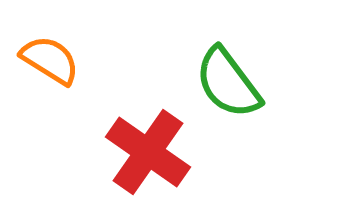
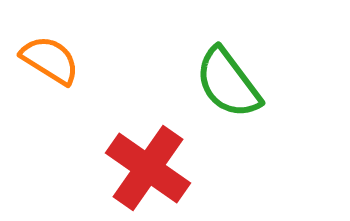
red cross: moved 16 px down
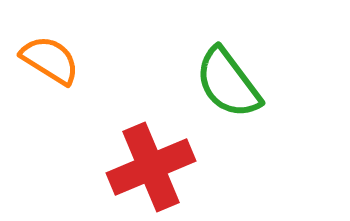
red cross: moved 3 px right, 1 px up; rotated 32 degrees clockwise
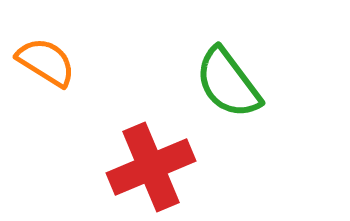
orange semicircle: moved 4 px left, 2 px down
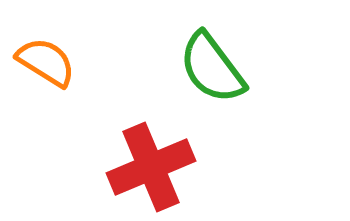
green semicircle: moved 16 px left, 15 px up
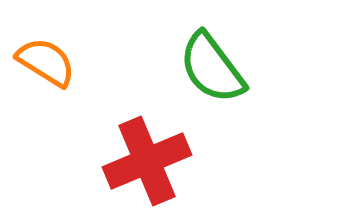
red cross: moved 4 px left, 6 px up
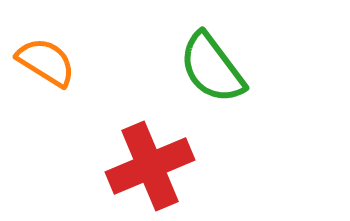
red cross: moved 3 px right, 5 px down
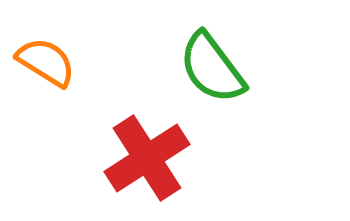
red cross: moved 3 px left, 8 px up; rotated 10 degrees counterclockwise
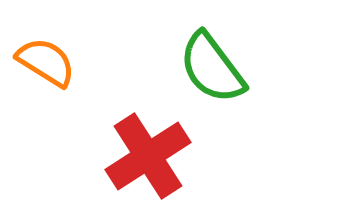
red cross: moved 1 px right, 2 px up
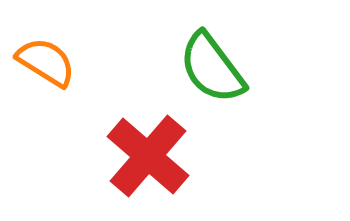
red cross: rotated 16 degrees counterclockwise
